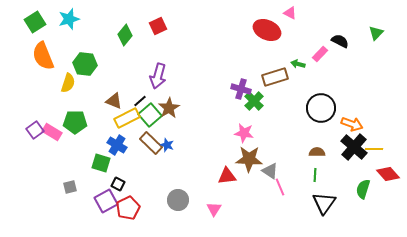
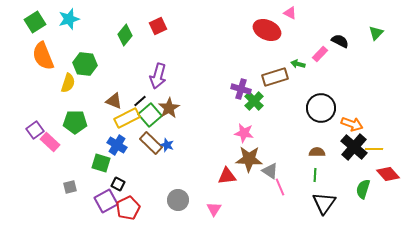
pink rectangle at (52, 132): moved 2 px left, 10 px down; rotated 12 degrees clockwise
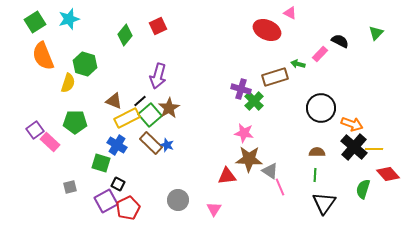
green hexagon at (85, 64): rotated 10 degrees clockwise
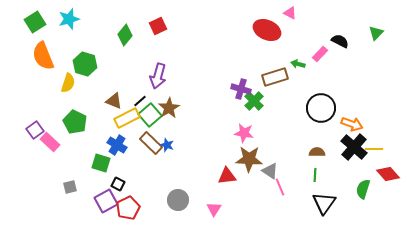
green pentagon at (75, 122): rotated 25 degrees clockwise
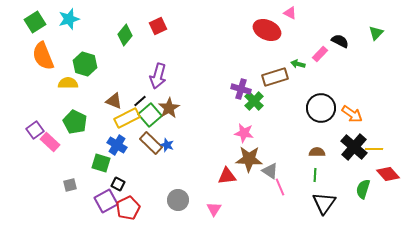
yellow semicircle at (68, 83): rotated 108 degrees counterclockwise
orange arrow at (352, 124): moved 10 px up; rotated 15 degrees clockwise
gray square at (70, 187): moved 2 px up
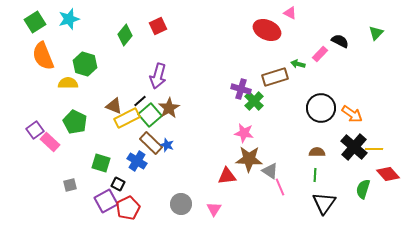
brown triangle at (114, 101): moved 5 px down
blue cross at (117, 145): moved 20 px right, 16 px down
gray circle at (178, 200): moved 3 px right, 4 px down
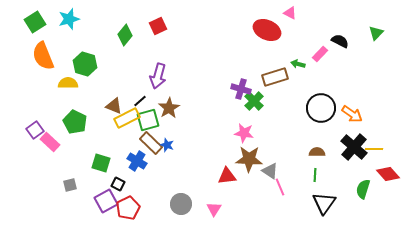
green square at (150, 115): moved 2 px left, 5 px down; rotated 25 degrees clockwise
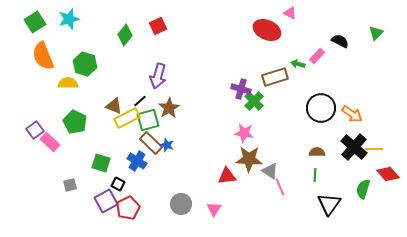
pink rectangle at (320, 54): moved 3 px left, 2 px down
black triangle at (324, 203): moved 5 px right, 1 px down
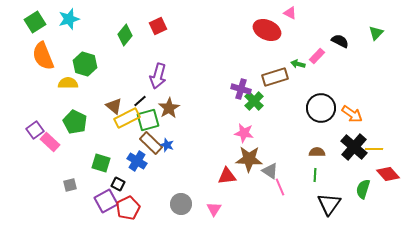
brown triangle at (114, 106): rotated 18 degrees clockwise
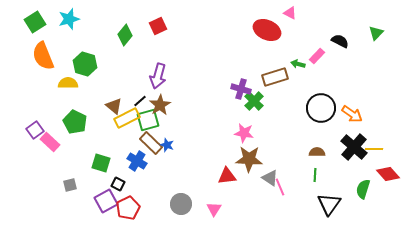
brown star at (169, 108): moved 9 px left, 3 px up
gray triangle at (270, 171): moved 7 px down
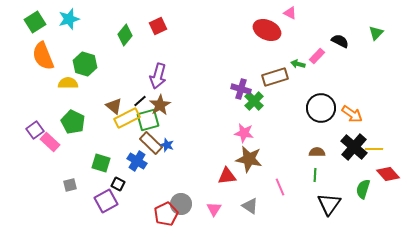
green pentagon at (75, 122): moved 2 px left
brown star at (249, 159): rotated 8 degrees clockwise
gray triangle at (270, 178): moved 20 px left, 28 px down
red pentagon at (128, 208): moved 38 px right, 6 px down
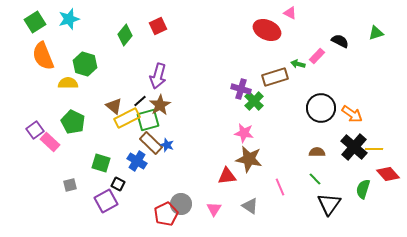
green triangle at (376, 33): rotated 28 degrees clockwise
green line at (315, 175): moved 4 px down; rotated 48 degrees counterclockwise
